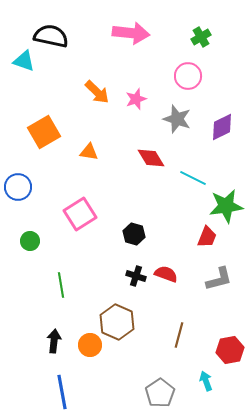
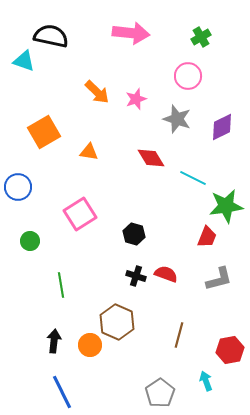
blue line: rotated 16 degrees counterclockwise
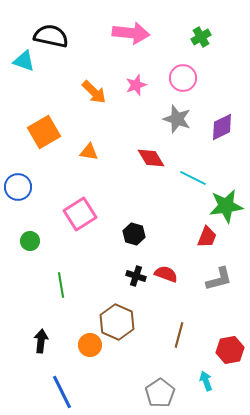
pink circle: moved 5 px left, 2 px down
orange arrow: moved 3 px left
pink star: moved 14 px up
black arrow: moved 13 px left
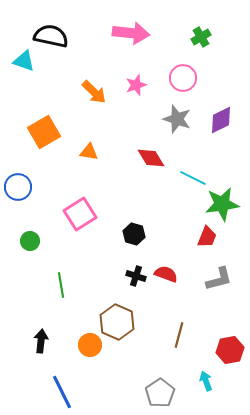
purple diamond: moved 1 px left, 7 px up
green star: moved 4 px left, 2 px up
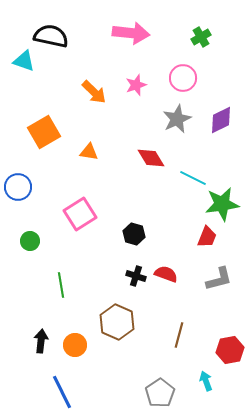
gray star: rotated 28 degrees clockwise
orange circle: moved 15 px left
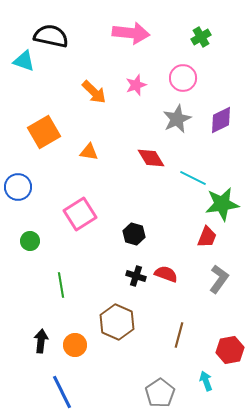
gray L-shape: rotated 40 degrees counterclockwise
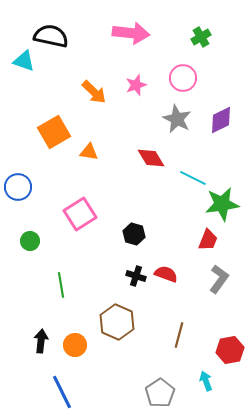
gray star: rotated 20 degrees counterclockwise
orange square: moved 10 px right
red trapezoid: moved 1 px right, 3 px down
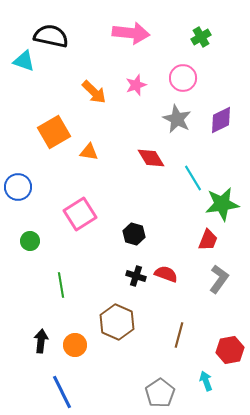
cyan line: rotated 32 degrees clockwise
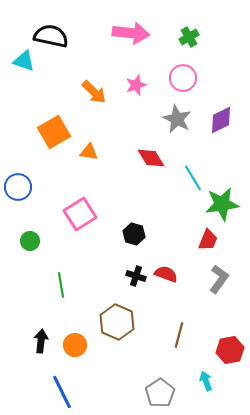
green cross: moved 12 px left
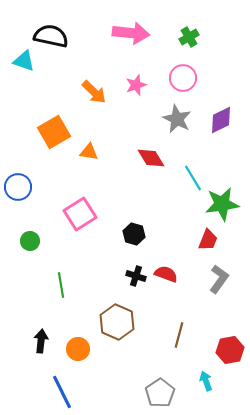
orange circle: moved 3 px right, 4 px down
